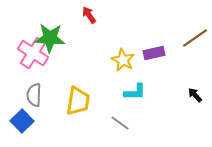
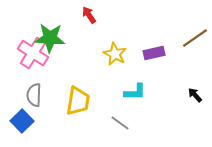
yellow star: moved 8 px left, 6 px up
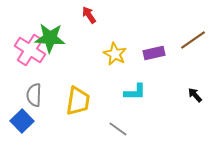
brown line: moved 2 px left, 2 px down
pink cross: moved 3 px left, 3 px up
gray line: moved 2 px left, 6 px down
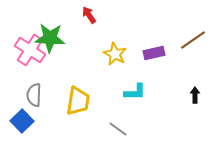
black arrow: rotated 42 degrees clockwise
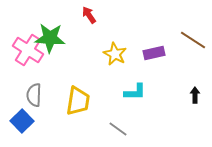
brown line: rotated 68 degrees clockwise
pink cross: moved 2 px left
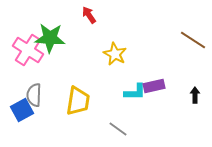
purple rectangle: moved 33 px down
blue square: moved 11 px up; rotated 15 degrees clockwise
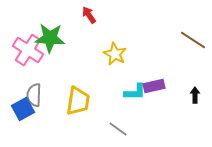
blue square: moved 1 px right, 1 px up
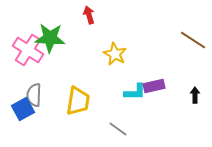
red arrow: rotated 18 degrees clockwise
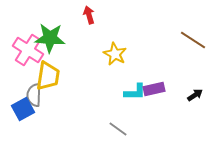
purple rectangle: moved 3 px down
black arrow: rotated 56 degrees clockwise
yellow trapezoid: moved 30 px left, 25 px up
